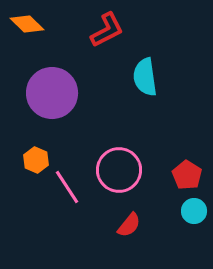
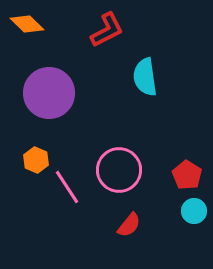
purple circle: moved 3 px left
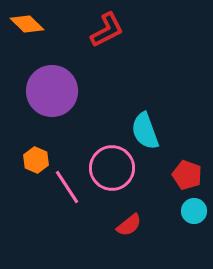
cyan semicircle: moved 54 px down; rotated 12 degrees counterclockwise
purple circle: moved 3 px right, 2 px up
pink circle: moved 7 px left, 2 px up
red pentagon: rotated 12 degrees counterclockwise
red semicircle: rotated 12 degrees clockwise
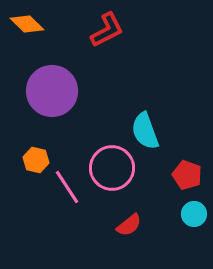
orange hexagon: rotated 10 degrees counterclockwise
cyan circle: moved 3 px down
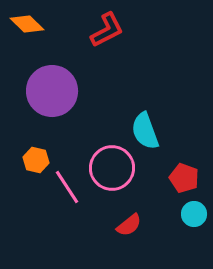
red pentagon: moved 3 px left, 3 px down
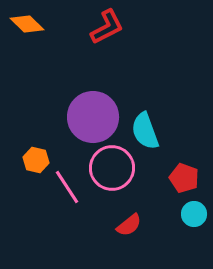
red L-shape: moved 3 px up
purple circle: moved 41 px right, 26 px down
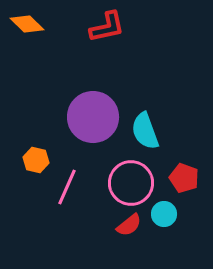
red L-shape: rotated 15 degrees clockwise
pink circle: moved 19 px right, 15 px down
pink line: rotated 57 degrees clockwise
cyan circle: moved 30 px left
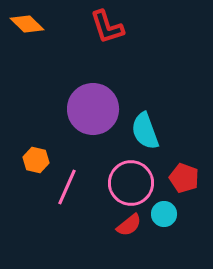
red L-shape: rotated 84 degrees clockwise
purple circle: moved 8 px up
